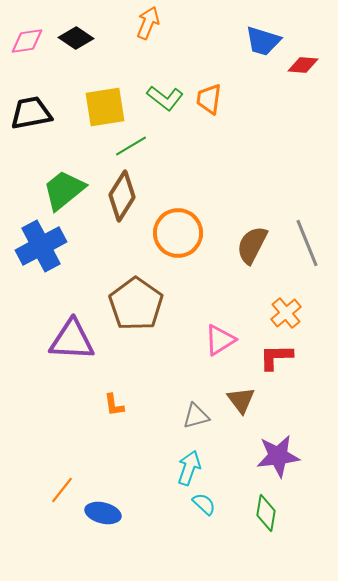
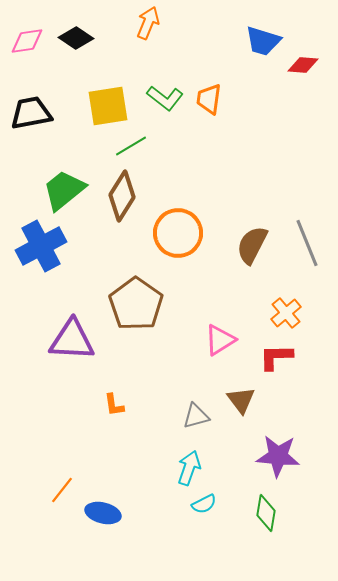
yellow square: moved 3 px right, 1 px up
purple star: rotated 12 degrees clockwise
cyan semicircle: rotated 110 degrees clockwise
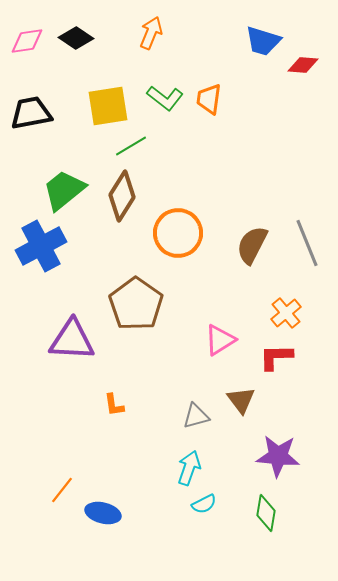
orange arrow: moved 3 px right, 10 px down
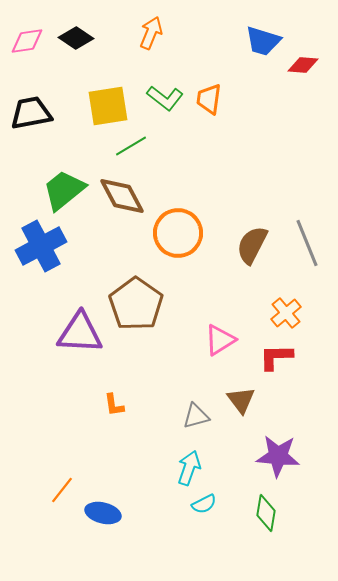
brown diamond: rotated 60 degrees counterclockwise
purple triangle: moved 8 px right, 7 px up
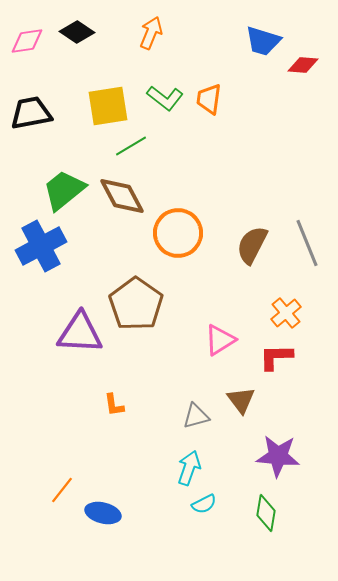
black diamond: moved 1 px right, 6 px up
